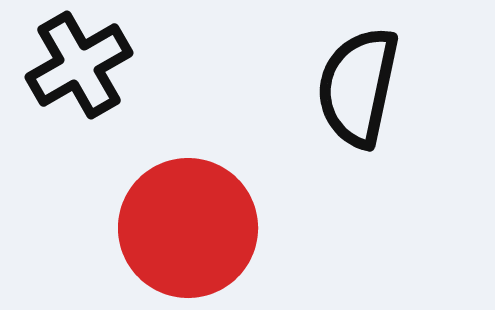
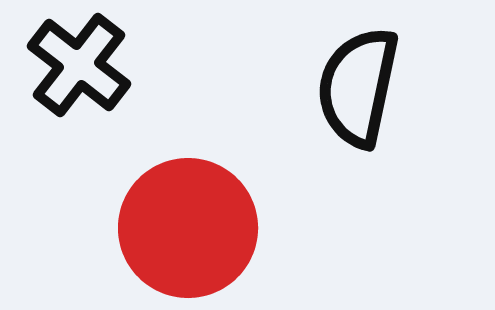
black cross: rotated 22 degrees counterclockwise
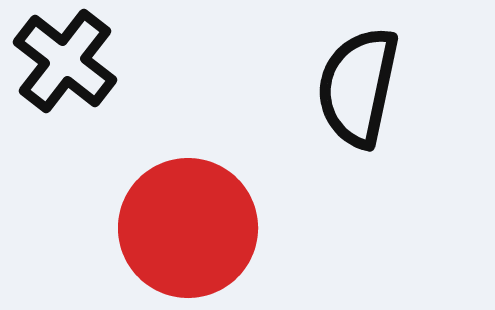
black cross: moved 14 px left, 4 px up
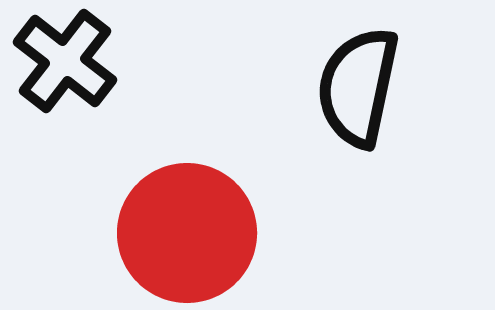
red circle: moved 1 px left, 5 px down
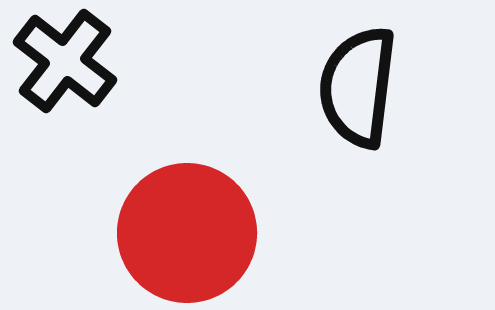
black semicircle: rotated 5 degrees counterclockwise
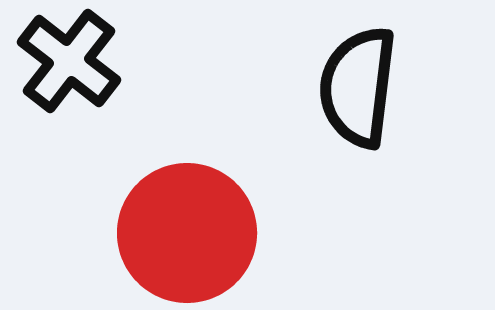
black cross: moved 4 px right
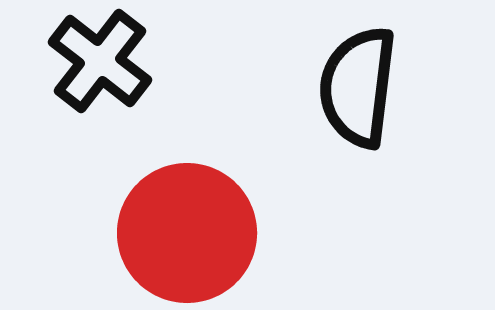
black cross: moved 31 px right
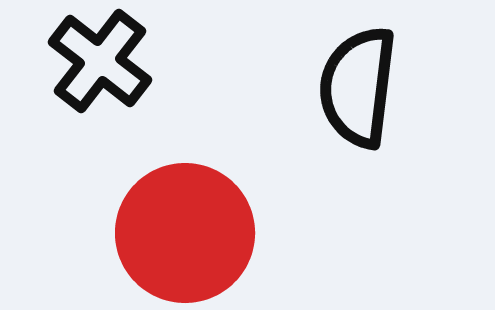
red circle: moved 2 px left
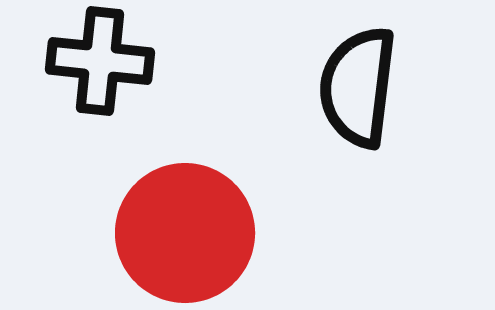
black cross: rotated 32 degrees counterclockwise
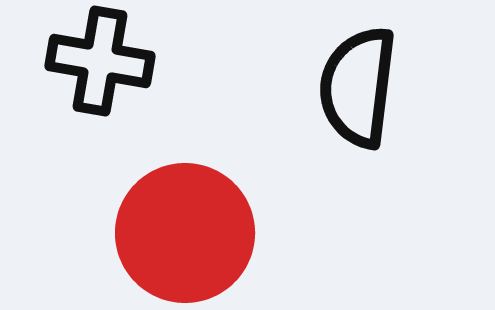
black cross: rotated 4 degrees clockwise
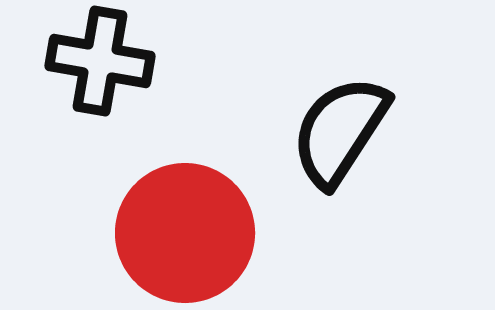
black semicircle: moved 18 px left, 44 px down; rotated 26 degrees clockwise
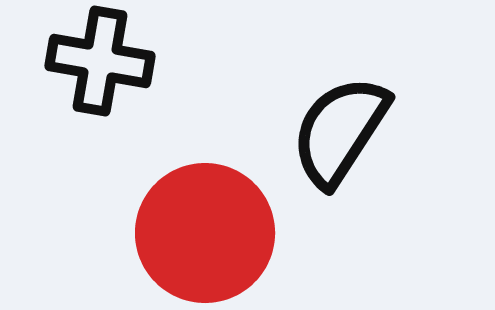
red circle: moved 20 px right
